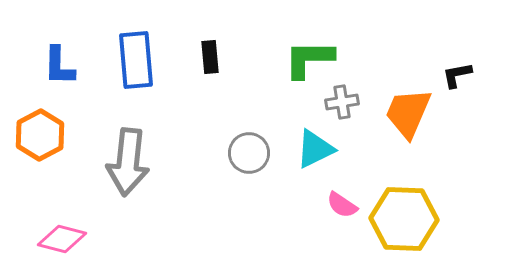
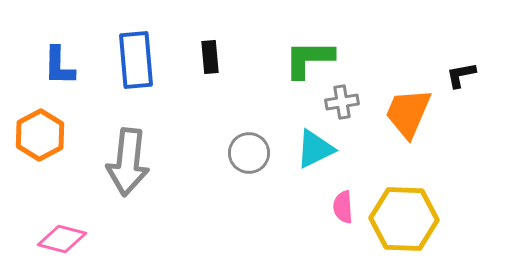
black L-shape: moved 4 px right
pink semicircle: moved 1 px right, 2 px down; rotated 52 degrees clockwise
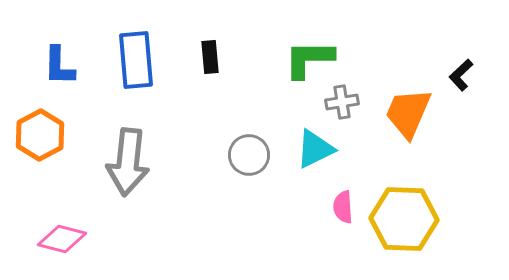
black L-shape: rotated 32 degrees counterclockwise
gray circle: moved 2 px down
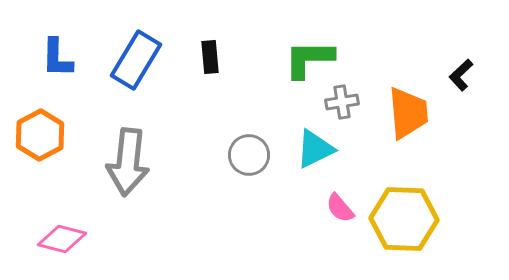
blue rectangle: rotated 36 degrees clockwise
blue L-shape: moved 2 px left, 8 px up
orange trapezoid: rotated 152 degrees clockwise
pink semicircle: moved 3 px left, 1 px down; rotated 36 degrees counterclockwise
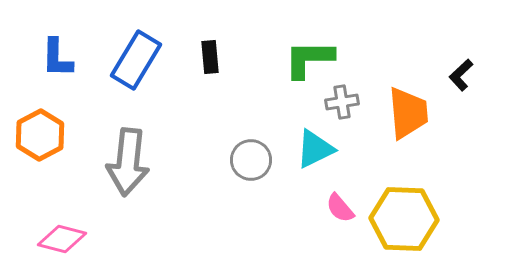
gray circle: moved 2 px right, 5 px down
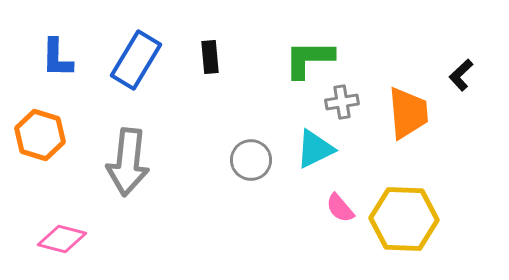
orange hexagon: rotated 15 degrees counterclockwise
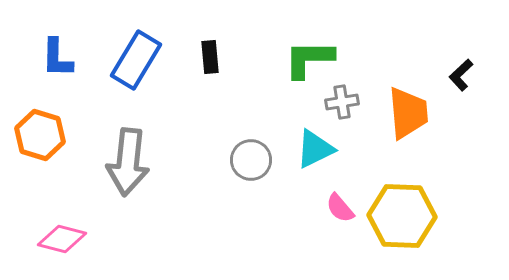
yellow hexagon: moved 2 px left, 3 px up
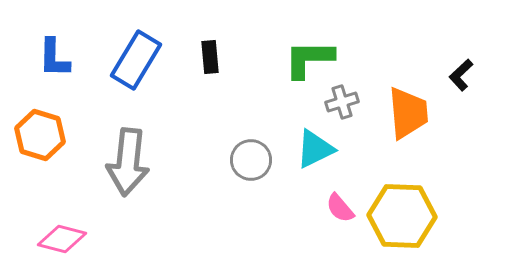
blue L-shape: moved 3 px left
gray cross: rotated 8 degrees counterclockwise
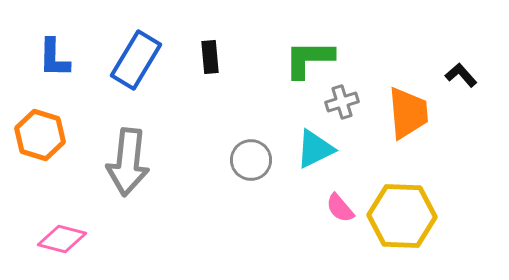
black L-shape: rotated 92 degrees clockwise
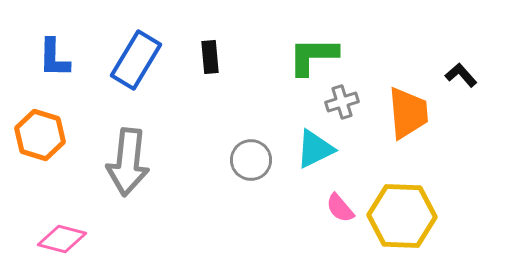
green L-shape: moved 4 px right, 3 px up
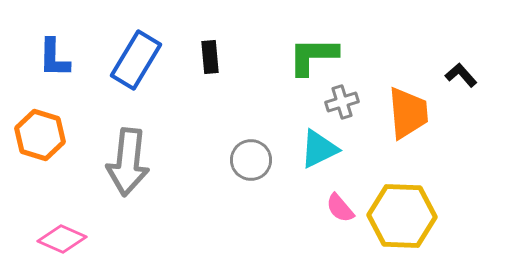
cyan triangle: moved 4 px right
pink diamond: rotated 9 degrees clockwise
